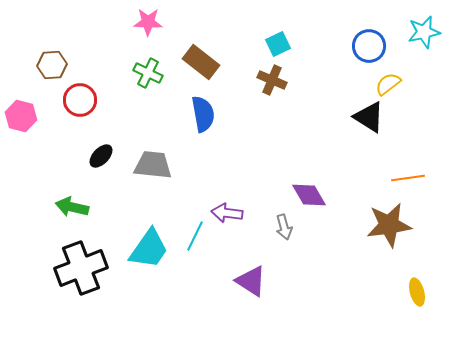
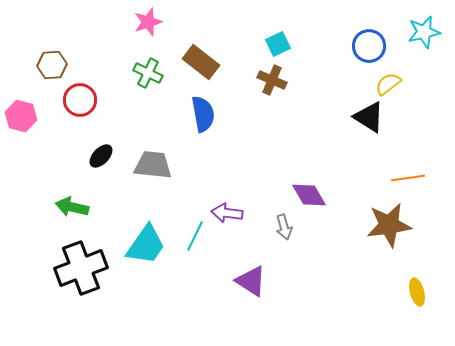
pink star: rotated 20 degrees counterclockwise
cyan trapezoid: moved 3 px left, 4 px up
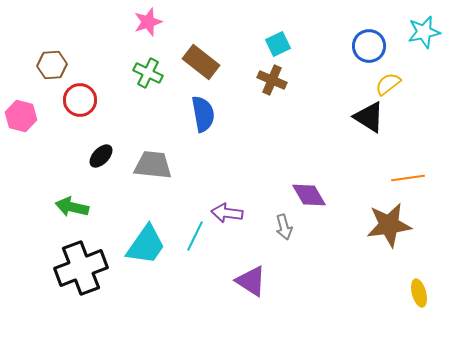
yellow ellipse: moved 2 px right, 1 px down
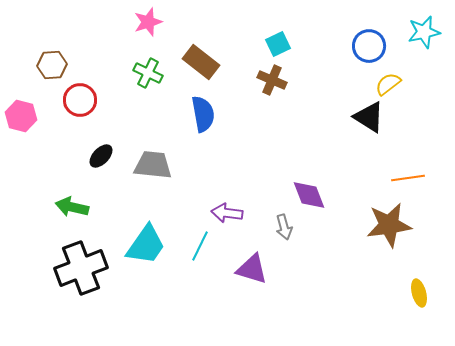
purple diamond: rotated 9 degrees clockwise
cyan line: moved 5 px right, 10 px down
purple triangle: moved 1 px right, 12 px up; rotated 16 degrees counterclockwise
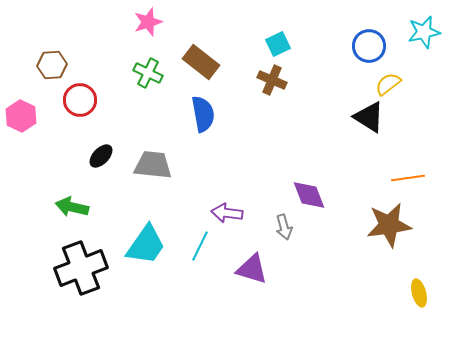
pink hexagon: rotated 12 degrees clockwise
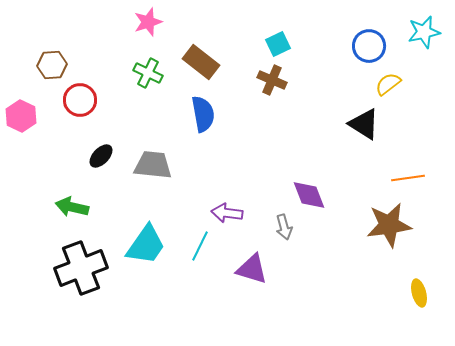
black triangle: moved 5 px left, 7 px down
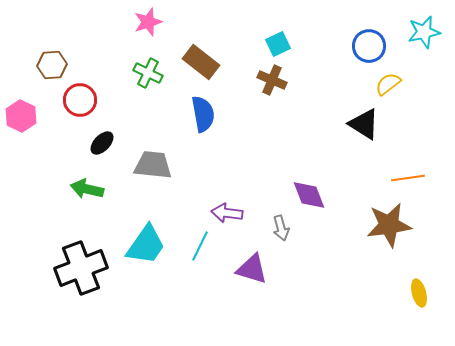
black ellipse: moved 1 px right, 13 px up
green arrow: moved 15 px right, 18 px up
gray arrow: moved 3 px left, 1 px down
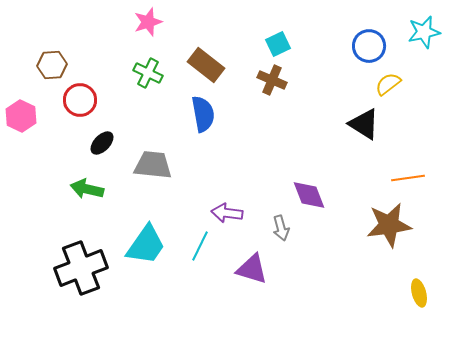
brown rectangle: moved 5 px right, 3 px down
